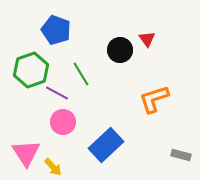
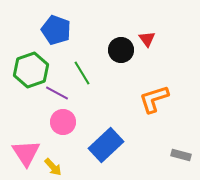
black circle: moved 1 px right
green line: moved 1 px right, 1 px up
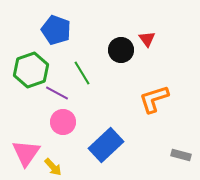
pink triangle: rotated 8 degrees clockwise
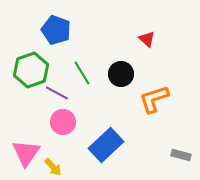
red triangle: rotated 12 degrees counterclockwise
black circle: moved 24 px down
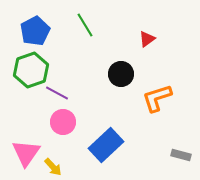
blue pentagon: moved 21 px left, 1 px down; rotated 24 degrees clockwise
red triangle: rotated 42 degrees clockwise
green line: moved 3 px right, 48 px up
orange L-shape: moved 3 px right, 1 px up
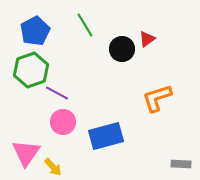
black circle: moved 1 px right, 25 px up
blue rectangle: moved 9 px up; rotated 28 degrees clockwise
gray rectangle: moved 9 px down; rotated 12 degrees counterclockwise
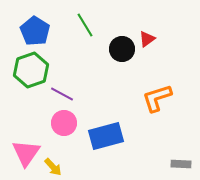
blue pentagon: rotated 12 degrees counterclockwise
purple line: moved 5 px right, 1 px down
pink circle: moved 1 px right, 1 px down
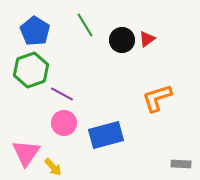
black circle: moved 9 px up
blue rectangle: moved 1 px up
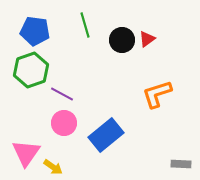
green line: rotated 15 degrees clockwise
blue pentagon: rotated 24 degrees counterclockwise
orange L-shape: moved 4 px up
blue rectangle: rotated 24 degrees counterclockwise
yellow arrow: rotated 12 degrees counterclockwise
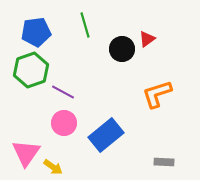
blue pentagon: moved 1 px right, 1 px down; rotated 16 degrees counterclockwise
black circle: moved 9 px down
purple line: moved 1 px right, 2 px up
gray rectangle: moved 17 px left, 2 px up
